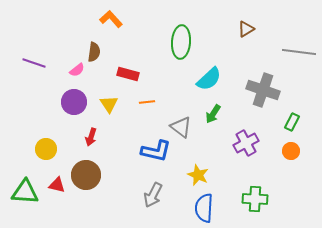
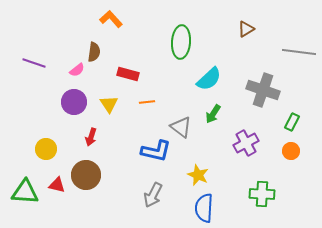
green cross: moved 7 px right, 5 px up
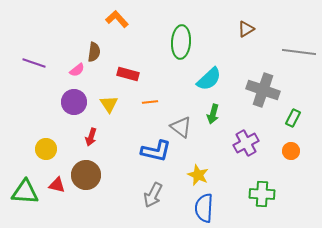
orange L-shape: moved 6 px right
orange line: moved 3 px right
green arrow: rotated 18 degrees counterclockwise
green rectangle: moved 1 px right, 4 px up
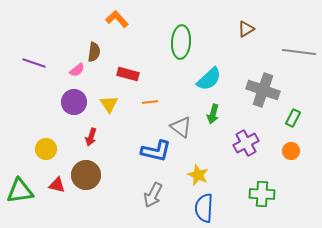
green triangle: moved 5 px left, 1 px up; rotated 12 degrees counterclockwise
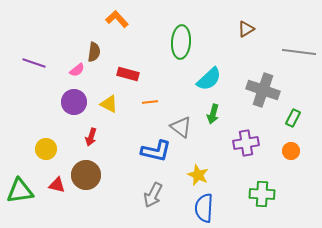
yellow triangle: rotated 30 degrees counterclockwise
purple cross: rotated 20 degrees clockwise
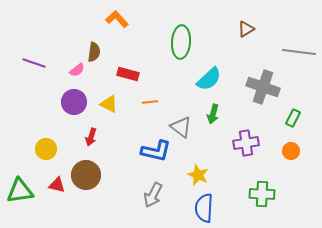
gray cross: moved 3 px up
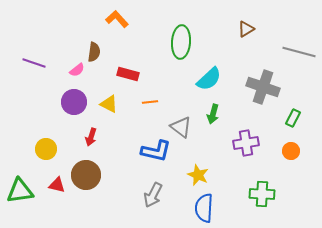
gray line: rotated 8 degrees clockwise
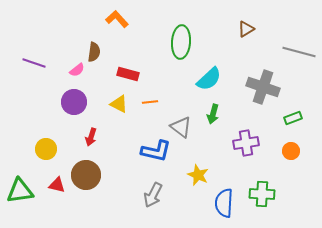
yellow triangle: moved 10 px right
green rectangle: rotated 42 degrees clockwise
blue semicircle: moved 20 px right, 5 px up
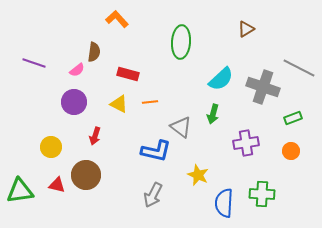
gray line: moved 16 px down; rotated 12 degrees clockwise
cyan semicircle: moved 12 px right
red arrow: moved 4 px right, 1 px up
yellow circle: moved 5 px right, 2 px up
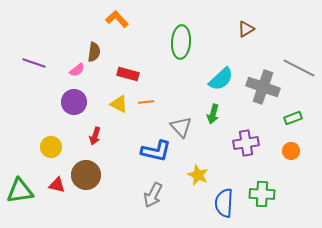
orange line: moved 4 px left
gray triangle: rotated 10 degrees clockwise
